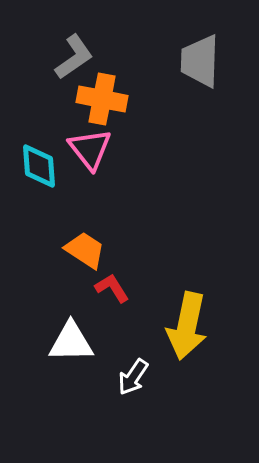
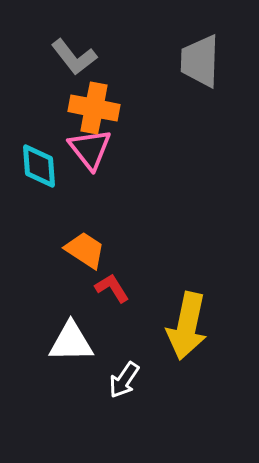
gray L-shape: rotated 87 degrees clockwise
orange cross: moved 8 px left, 9 px down
white arrow: moved 9 px left, 3 px down
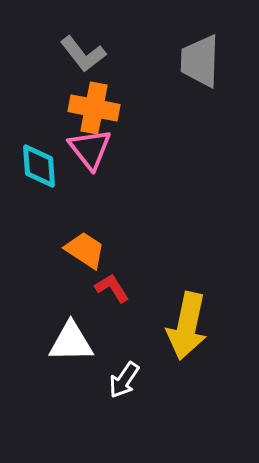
gray L-shape: moved 9 px right, 3 px up
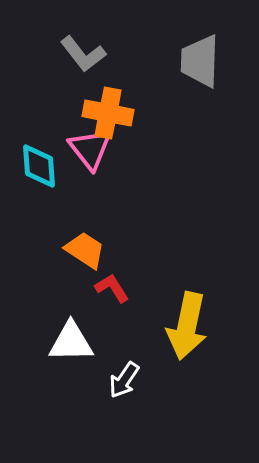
orange cross: moved 14 px right, 5 px down
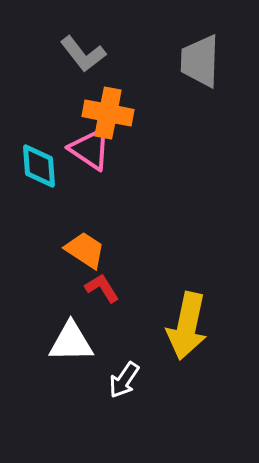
pink triangle: rotated 18 degrees counterclockwise
red L-shape: moved 10 px left
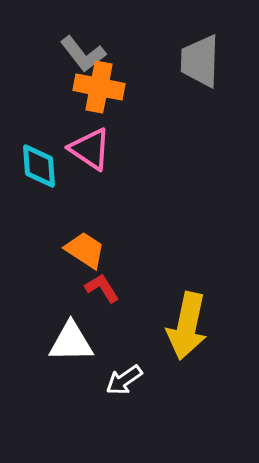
orange cross: moved 9 px left, 26 px up
white arrow: rotated 21 degrees clockwise
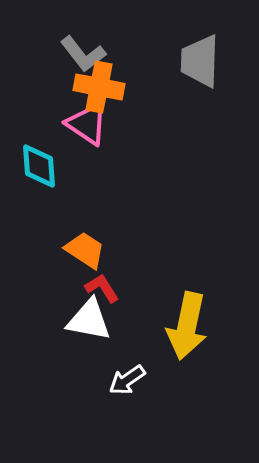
pink triangle: moved 3 px left, 25 px up
white triangle: moved 18 px right, 22 px up; rotated 12 degrees clockwise
white arrow: moved 3 px right
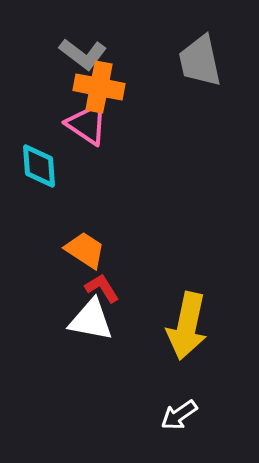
gray L-shape: rotated 15 degrees counterclockwise
gray trapezoid: rotated 14 degrees counterclockwise
white triangle: moved 2 px right
white arrow: moved 52 px right, 35 px down
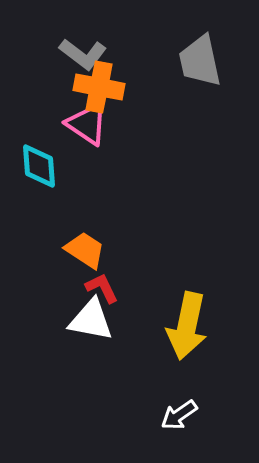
red L-shape: rotated 6 degrees clockwise
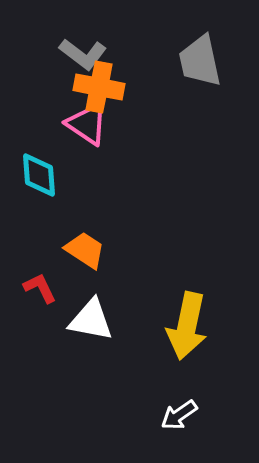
cyan diamond: moved 9 px down
red L-shape: moved 62 px left
